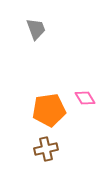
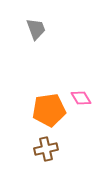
pink diamond: moved 4 px left
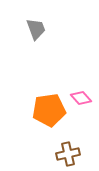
pink diamond: rotated 10 degrees counterclockwise
brown cross: moved 22 px right, 5 px down
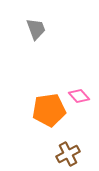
pink diamond: moved 2 px left, 2 px up
brown cross: rotated 15 degrees counterclockwise
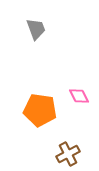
pink diamond: rotated 15 degrees clockwise
orange pentagon: moved 9 px left; rotated 16 degrees clockwise
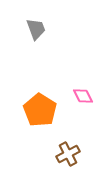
pink diamond: moved 4 px right
orange pentagon: rotated 24 degrees clockwise
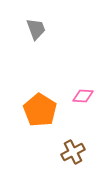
pink diamond: rotated 60 degrees counterclockwise
brown cross: moved 5 px right, 2 px up
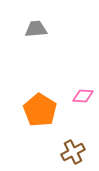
gray trapezoid: rotated 75 degrees counterclockwise
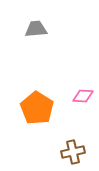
orange pentagon: moved 3 px left, 2 px up
brown cross: rotated 15 degrees clockwise
